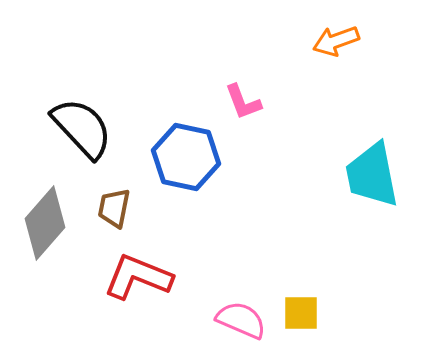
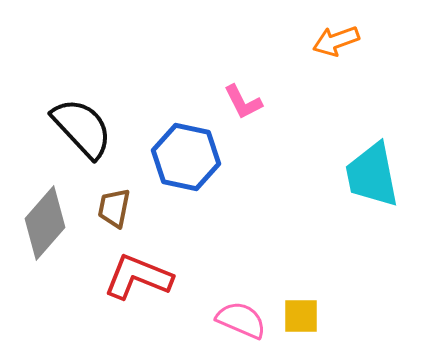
pink L-shape: rotated 6 degrees counterclockwise
yellow square: moved 3 px down
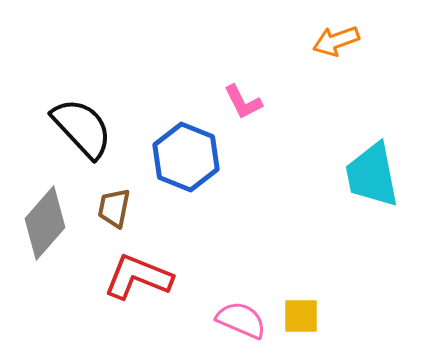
blue hexagon: rotated 10 degrees clockwise
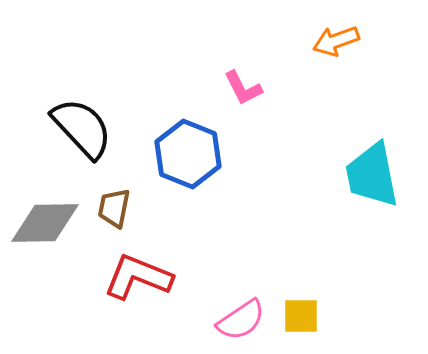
pink L-shape: moved 14 px up
blue hexagon: moved 2 px right, 3 px up
gray diamond: rotated 48 degrees clockwise
pink semicircle: rotated 123 degrees clockwise
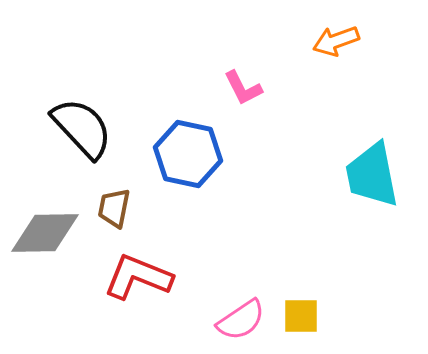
blue hexagon: rotated 10 degrees counterclockwise
gray diamond: moved 10 px down
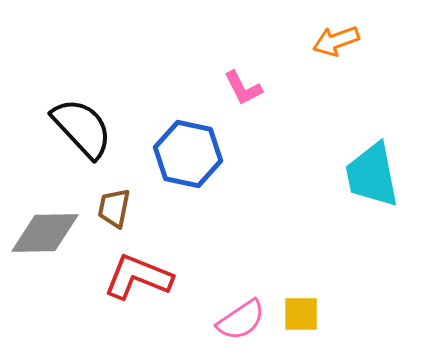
yellow square: moved 2 px up
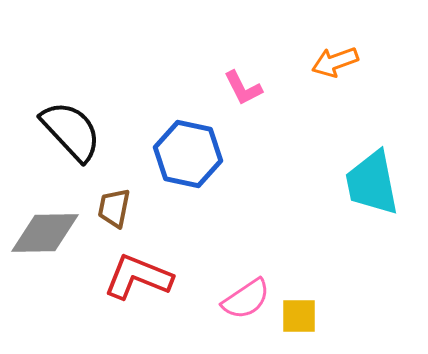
orange arrow: moved 1 px left, 21 px down
black semicircle: moved 11 px left, 3 px down
cyan trapezoid: moved 8 px down
yellow square: moved 2 px left, 2 px down
pink semicircle: moved 5 px right, 21 px up
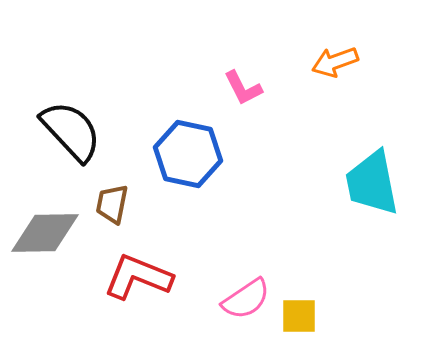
brown trapezoid: moved 2 px left, 4 px up
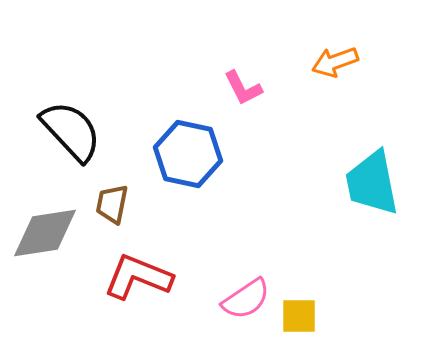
gray diamond: rotated 8 degrees counterclockwise
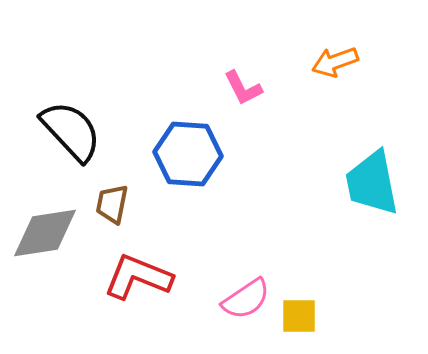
blue hexagon: rotated 8 degrees counterclockwise
